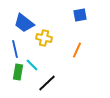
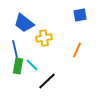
yellow cross: rotated 21 degrees counterclockwise
green rectangle: moved 6 px up
black line: moved 2 px up
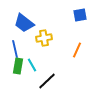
cyan line: rotated 16 degrees clockwise
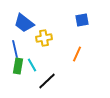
blue square: moved 2 px right, 5 px down
orange line: moved 4 px down
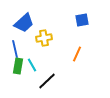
blue trapezoid: rotated 80 degrees counterclockwise
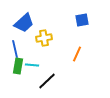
cyan line: rotated 56 degrees counterclockwise
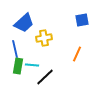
black line: moved 2 px left, 4 px up
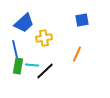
black line: moved 6 px up
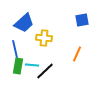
yellow cross: rotated 14 degrees clockwise
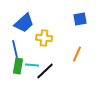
blue square: moved 2 px left, 1 px up
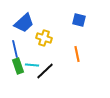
blue square: moved 1 px left, 1 px down; rotated 24 degrees clockwise
yellow cross: rotated 14 degrees clockwise
orange line: rotated 35 degrees counterclockwise
green rectangle: rotated 28 degrees counterclockwise
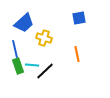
blue square: moved 2 px up; rotated 24 degrees counterclockwise
